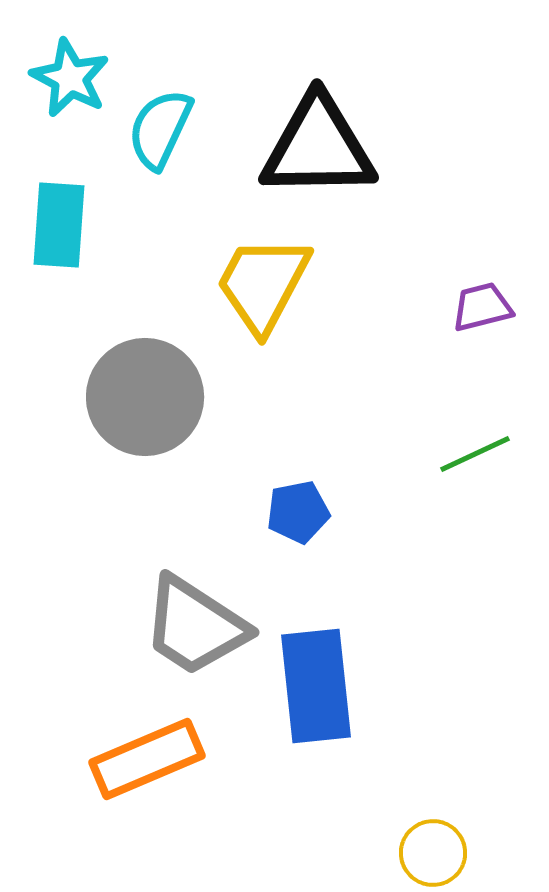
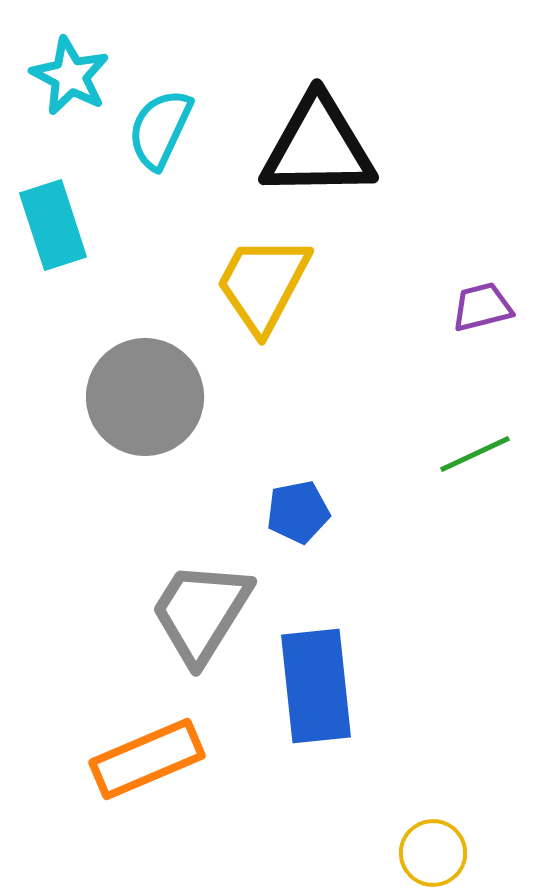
cyan star: moved 2 px up
cyan rectangle: moved 6 px left; rotated 22 degrees counterclockwise
gray trapezoid: moved 6 px right, 14 px up; rotated 89 degrees clockwise
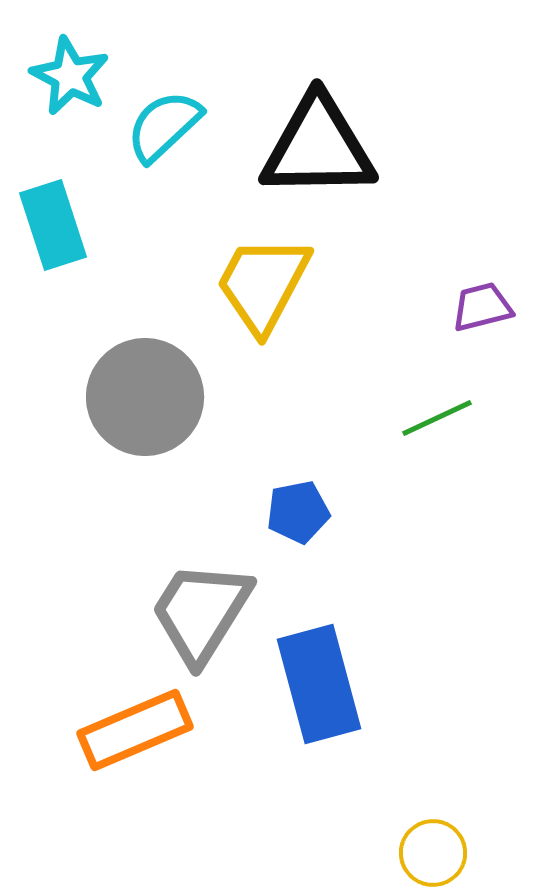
cyan semicircle: moved 4 px right, 3 px up; rotated 22 degrees clockwise
green line: moved 38 px left, 36 px up
blue rectangle: moved 3 px right, 2 px up; rotated 9 degrees counterclockwise
orange rectangle: moved 12 px left, 29 px up
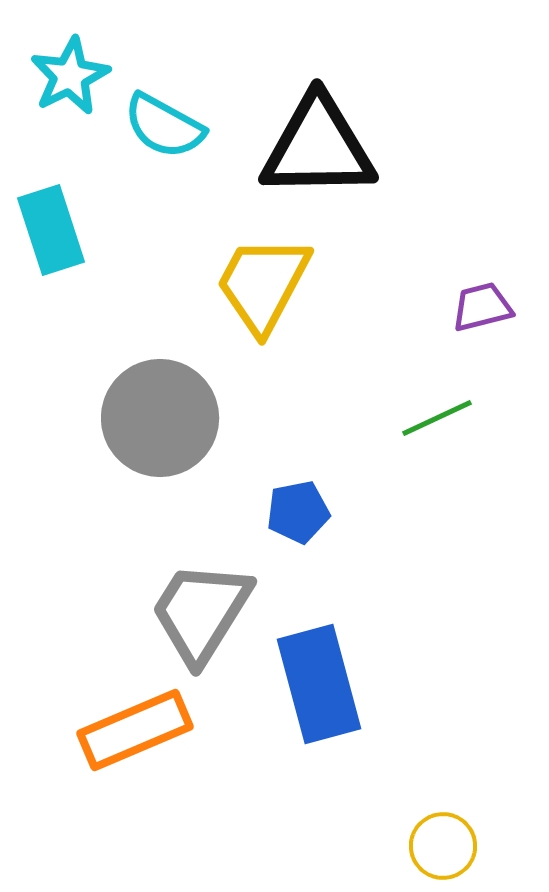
cyan star: rotated 18 degrees clockwise
cyan semicircle: rotated 108 degrees counterclockwise
cyan rectangle: moved 2 px left, 5 px down
gray circle: moved 15 px right, 21 px down
yellow circle: moved 10 px right, 7 px up
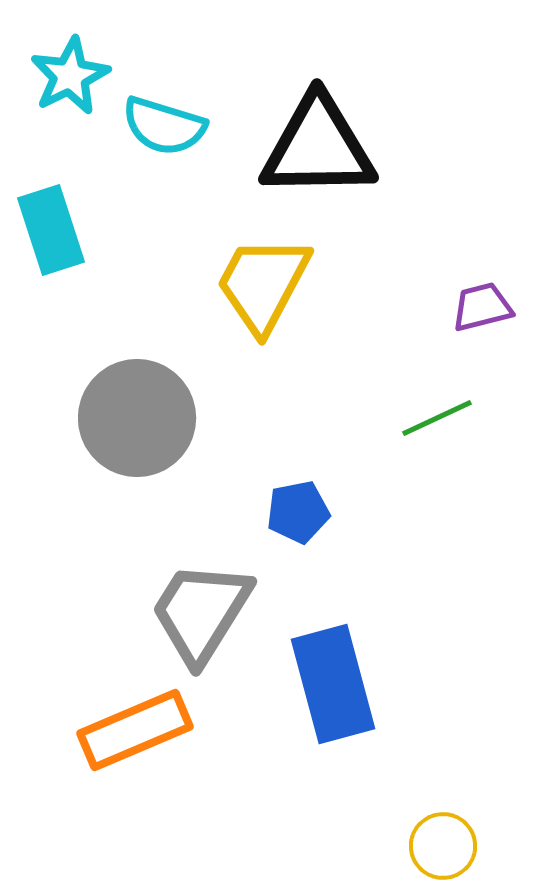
cyan semicircle: rotated 12 degrees counterclockwise
gray circle: moved 23 px left
blue rectangle: moved 14 px right
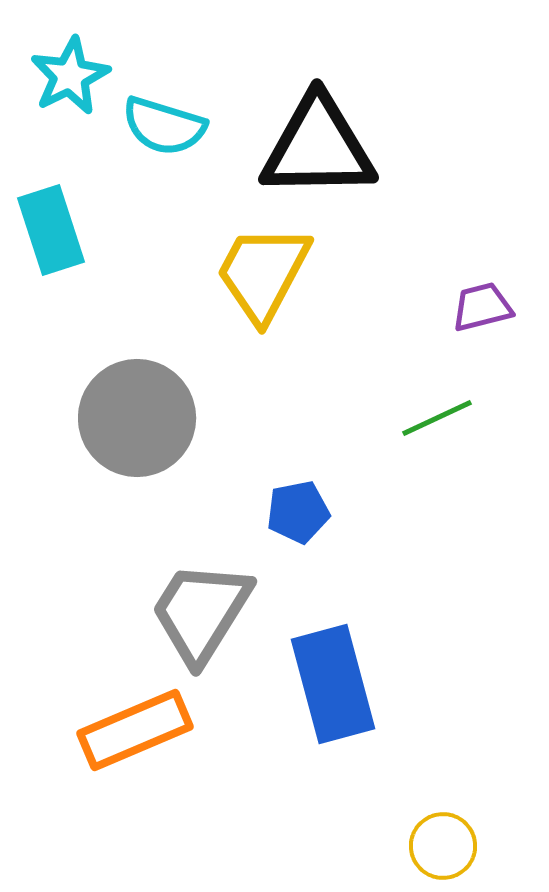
yellow trapezoid: moved 11 px up
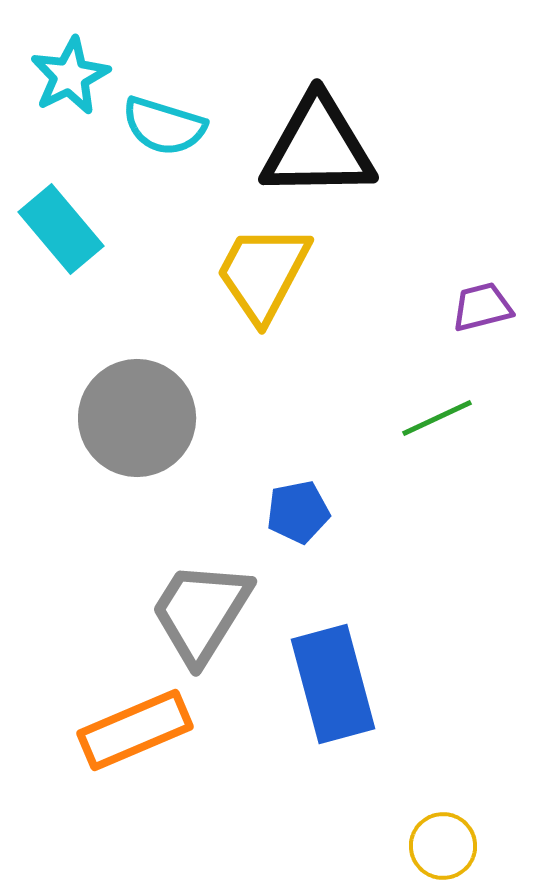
cyan rectangle: moved 10 px right, 1 px up; rotated 22 degrees counterclockwise
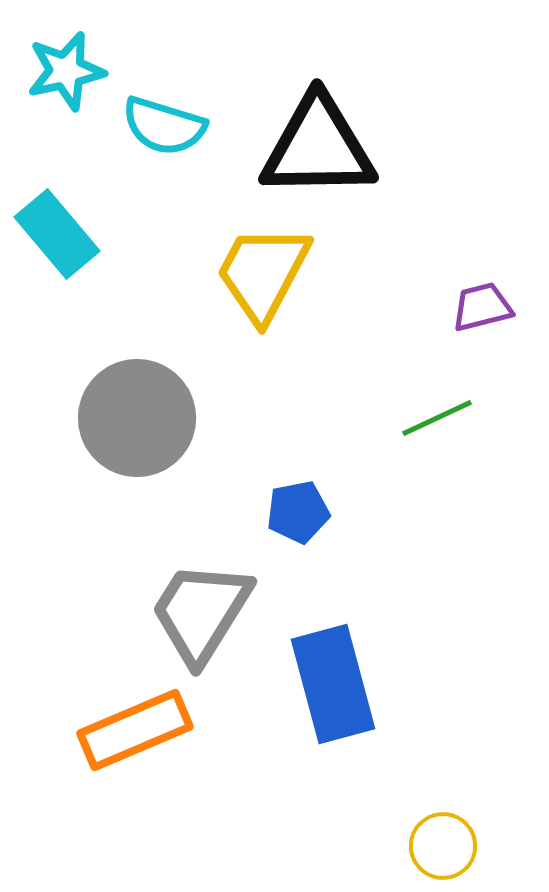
cyan star: moved 4 px left, 5 px up; rotated 14 degrees clockwise
cyan rectangle: moved 4 px left, 5 px down
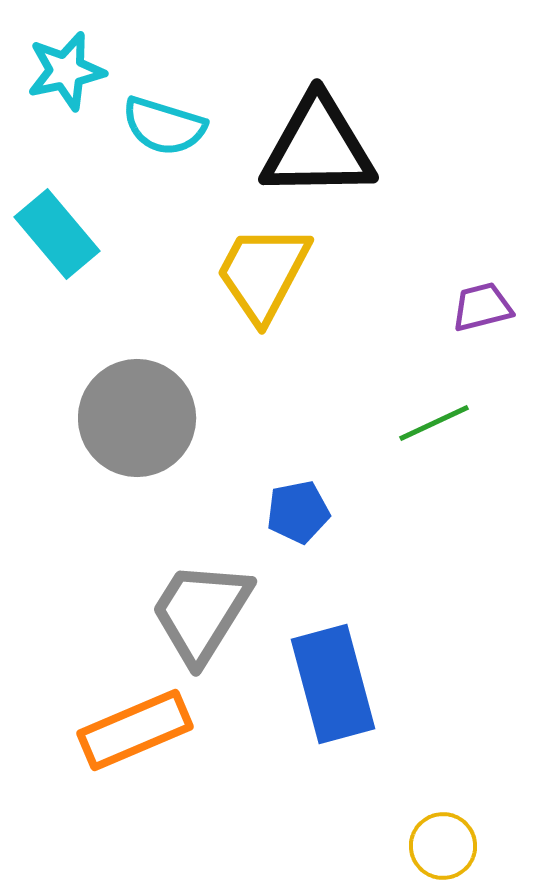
green line: moved 3 px left, 5 px down
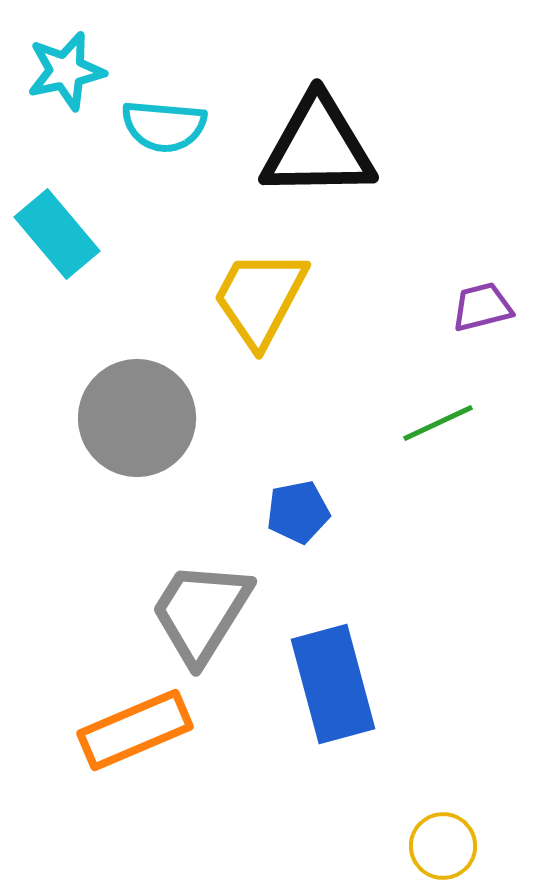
cyan semicircle: rotated 12 degrees counterclockwise
yellow trapezoid: moved 3 px left, 25 px down
green line: moved 4 px right
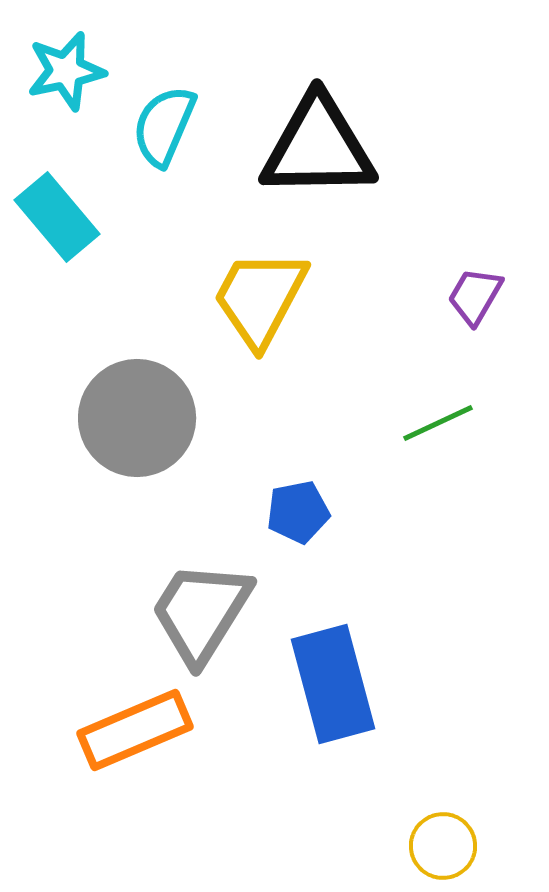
cyan semicircle: rotated 108 degrees clockwise
cyan rectangle: moved 17 px up
purple trapezoid: moved 7 px left, 11 px up; rotated 46 degrees counterclockwise
